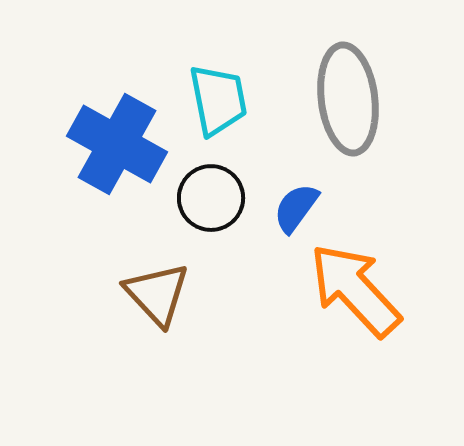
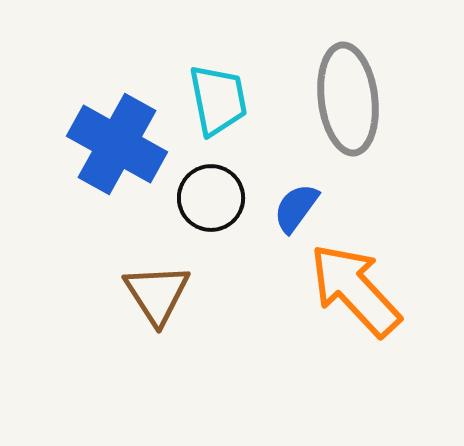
brown triangle: rotated 10 degrees clockwise
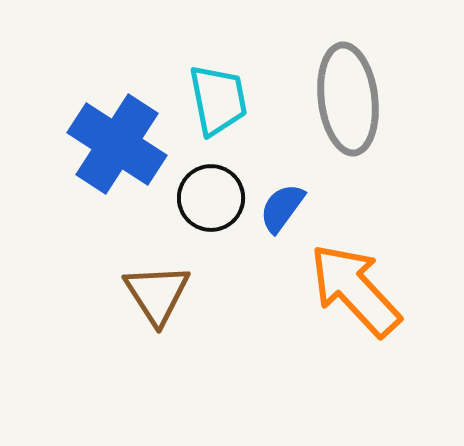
blue cross: rotated 4 degrees clockwise
blue semicircle: moved 14 px left
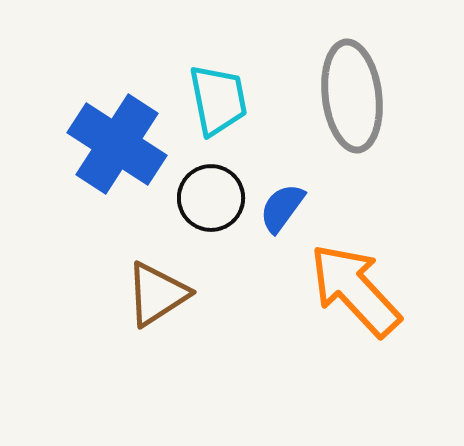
gray ellipse: moved 4 px right, 3 px up
brown triangle: rotated 30 degrees clockwise
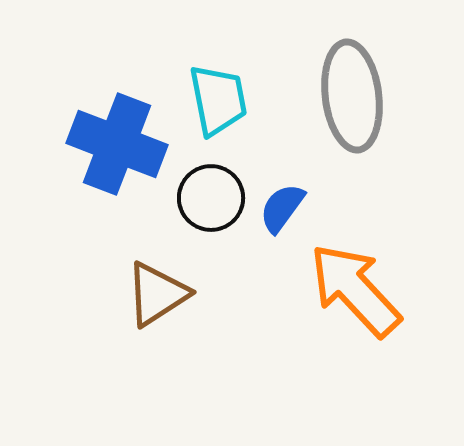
blue cross: rotated 12 degrees counterclockwise
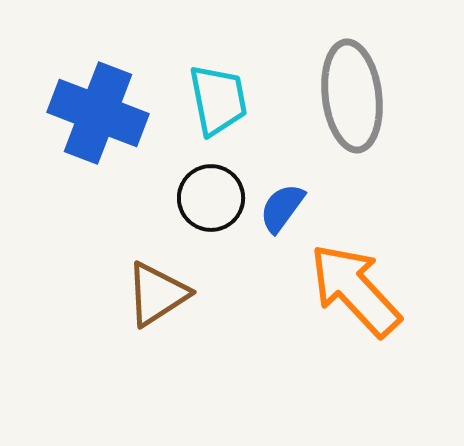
blue cross: moved 19 px left, 31 px up
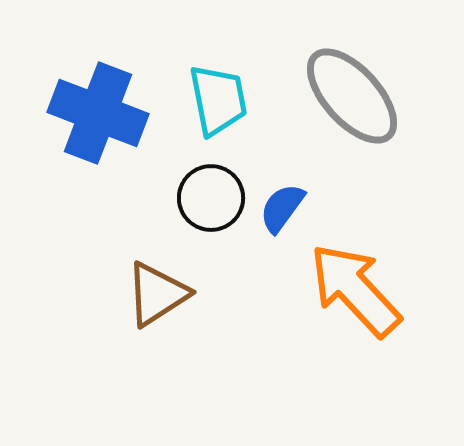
gray ellipse: rotated 35 degrees counterclockwise
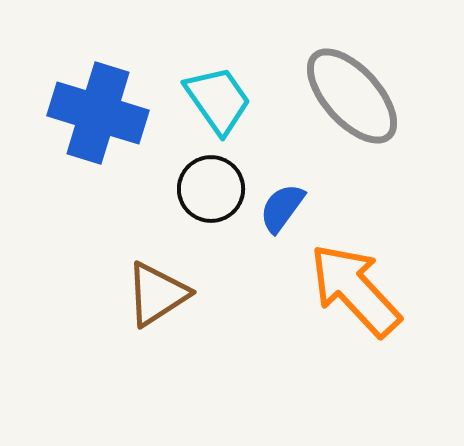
cyan trapezoid: rotated 24 degrees counterclockwise
blue cross: rotated 4 degrees counterclockwise
black circle: moved 9 px up
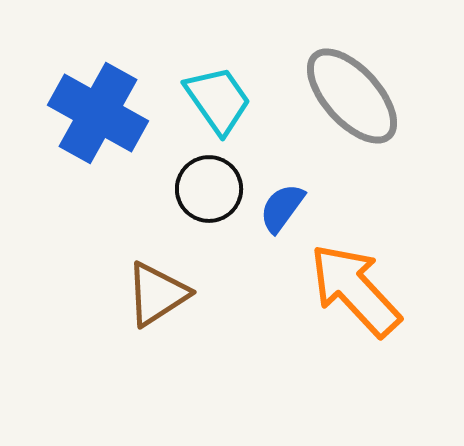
blue cross: rotated 12 degrees clockwise
black circle: moved 2 px left
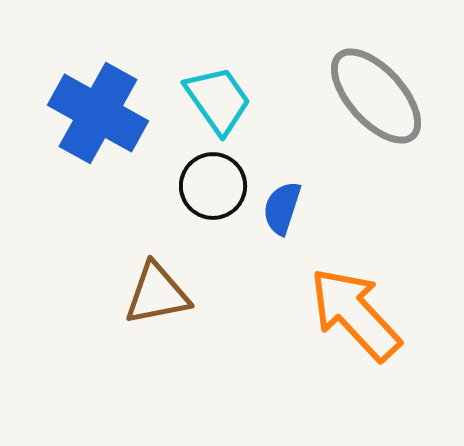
gray ellipse: moved 24 px right
black circle: moved 4 px right, 3 px up
blue semicircle: rotated 18 degrees counterclockwise
orange arrow: moved 24 px down
brown triangle: rotated 22 degrees clockwise
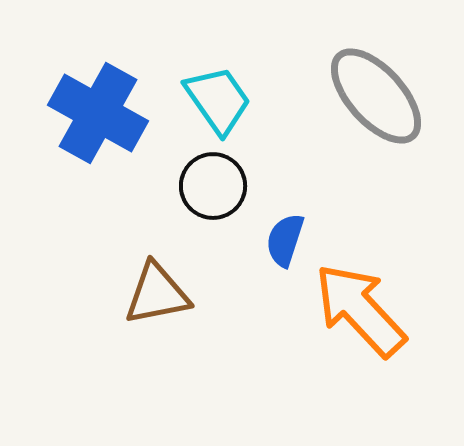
blue semicircle: moved 3 px right, 32 px down
orange arrow: moved 5 px right, 4 px up
